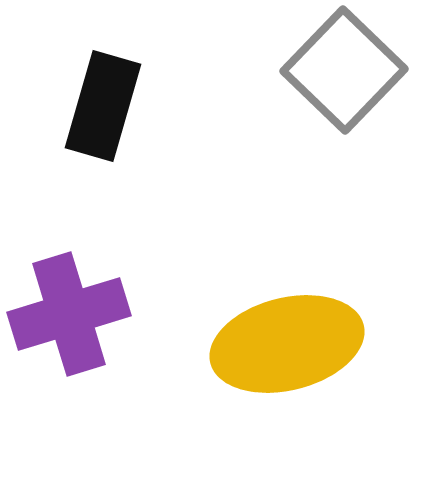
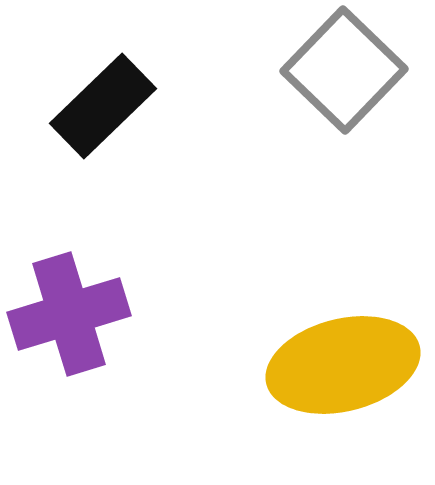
black rectangle: rotated 30 degrees clockwise
yellow ellipse: moved 56 px right, 21 px down
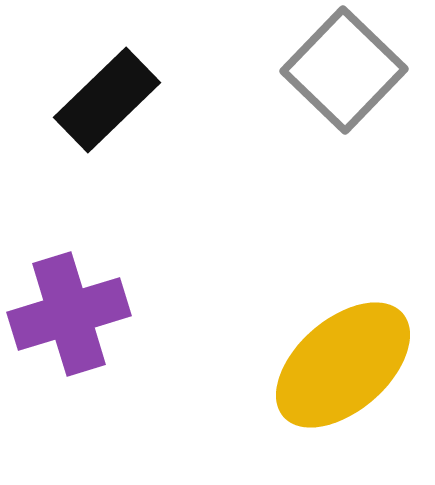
black rectangle: moved 4 px right, 6 px up
yellow ellipse: rotated 27 degrees counterclockwise
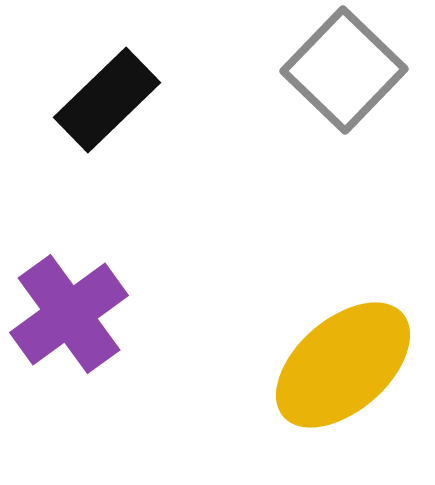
purple cross: rotated 19 degrees counterclockwise
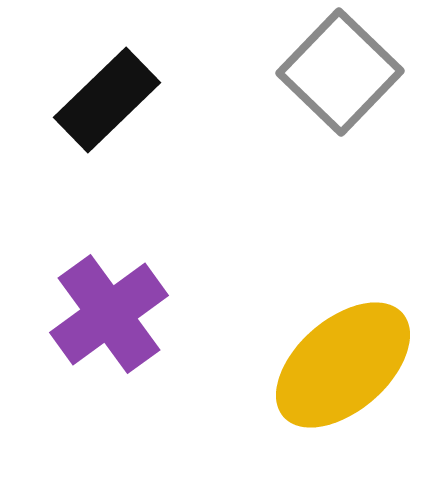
gray square: moved 4 px left, 2 px down
purple cross: moved 40 px right
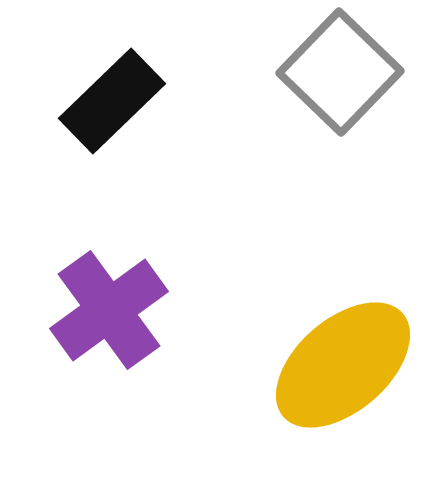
black rectangle: moved 5 px right, 1 px down
purple cross: moved 4 px up
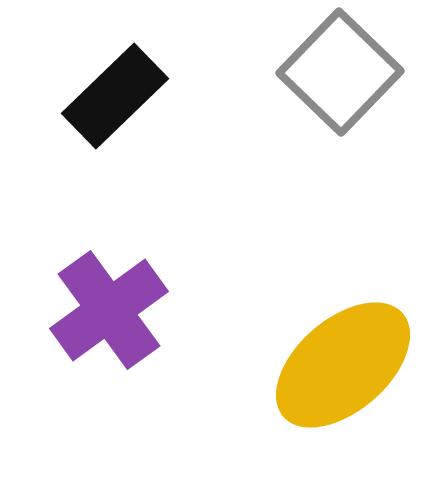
black rectangle: moved 3 px right, 5 px up
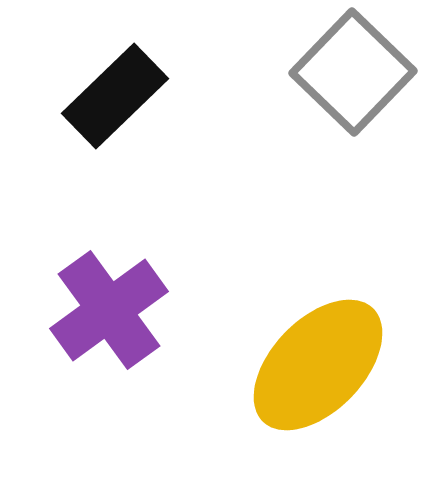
gray square: moved 13 px right
yellow ellipse: moved 25 px left; rotated 5 degrees counterclockwise
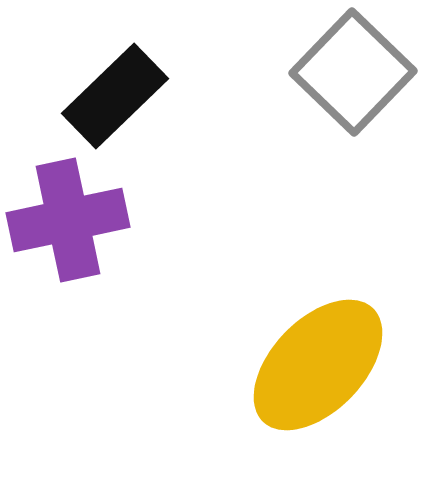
purple cross: moved 41 px left, 90 px up; rotated 24 degrees clockwise
